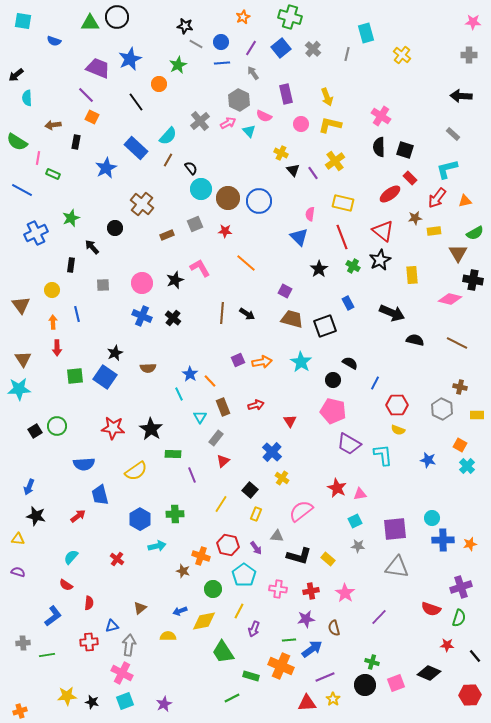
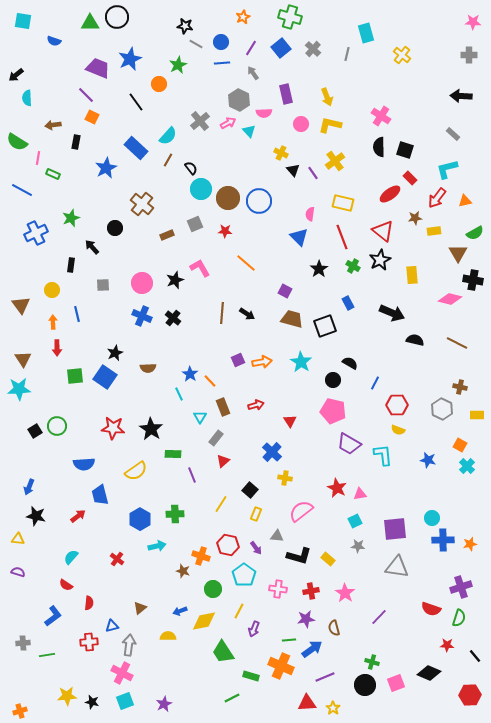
pink semicircle at (264, 116): moved 3 px up; rotated 28 degrees counterclockwise
yellow cross at (282, 478): moved 3 px right; rotated 24 degrees counterclockwise
yellow star at (333, 699): moved 9 px down
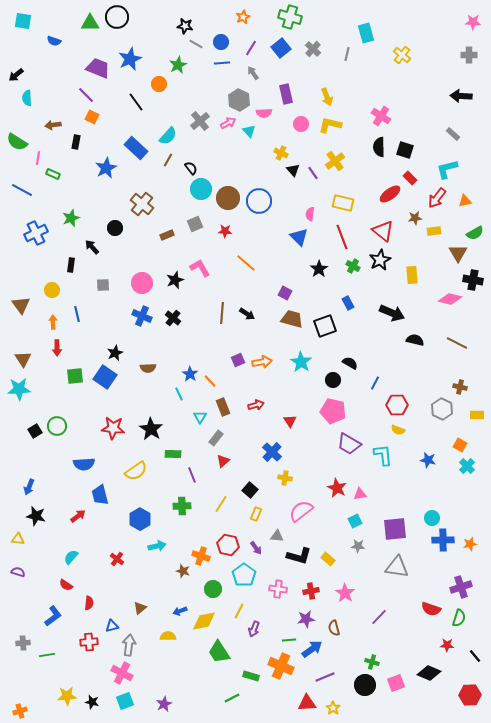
purple square at (285, 291): moved 2 px down
green cross at (175, 514): moved 7 px right, 8 px up
green trapezoid at (223, 652): moved 4 px left
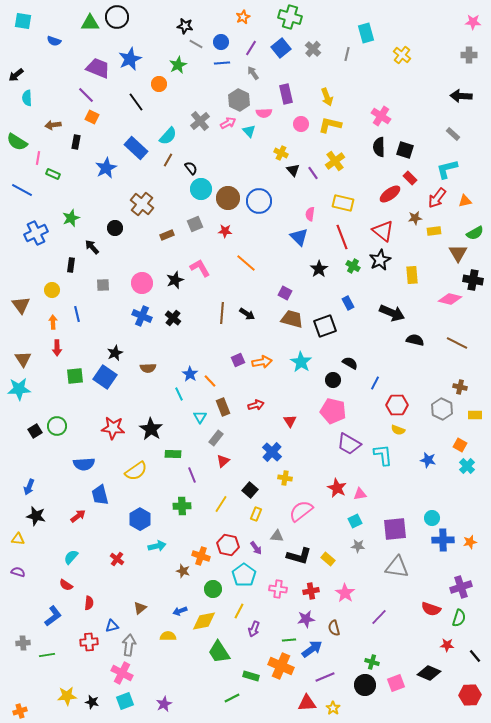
yellow rectangle at (477, 415): moved 2 px left
orange star at (470, 544): moved 2 px up
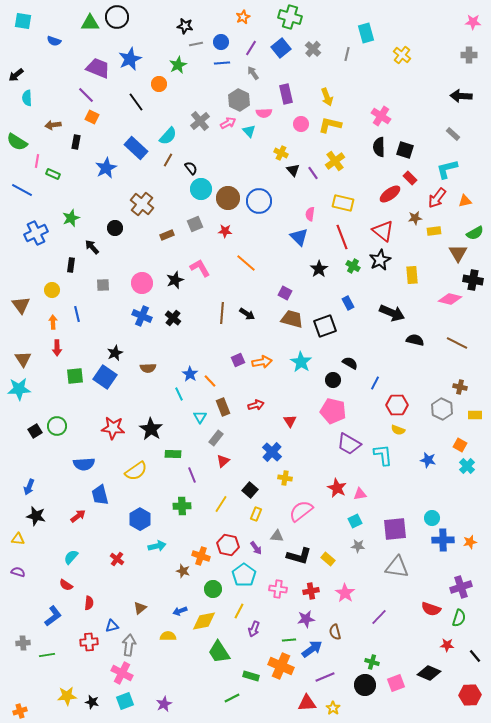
gray line at (196, 44): rotated 40 degrees counterclockwise
pink line at (38, 158): moved 1 px left, 3 px down
brown semicircle at (334, 628): moved 1 px right, 4 px down
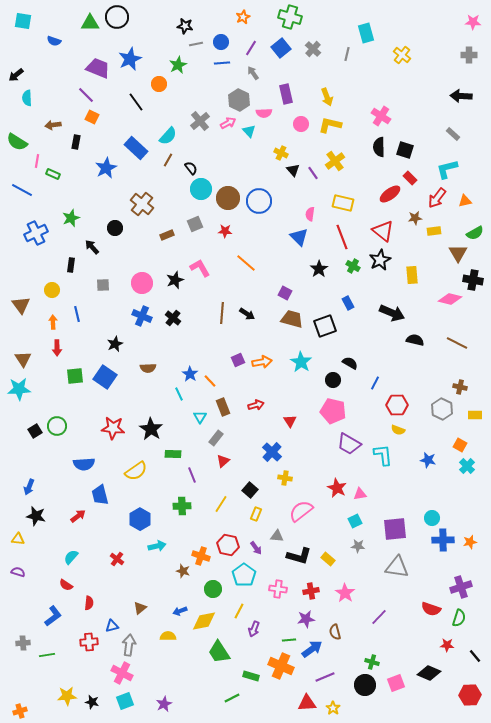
black star at (115, 353): moved 9 px up
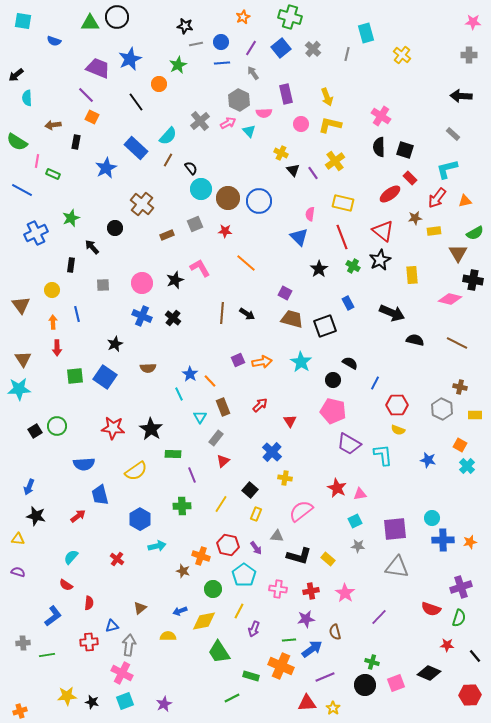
red arrow at (256, 405): moved 4 px right; rotated 28 degrees counterclockwise
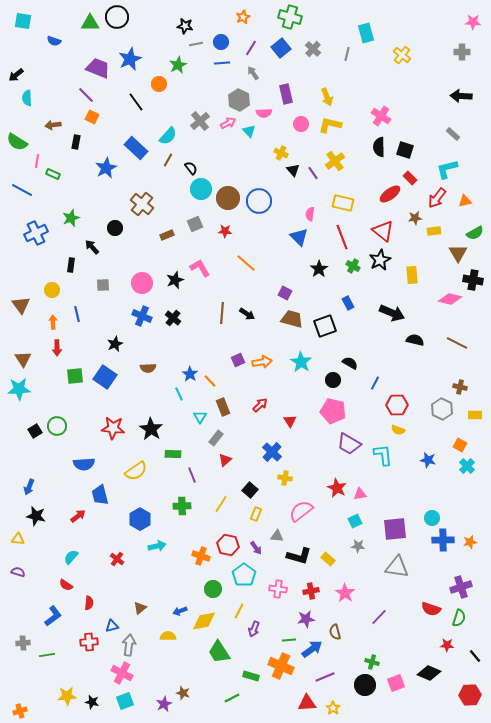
gray cross at (469, 55): moved 7 px left, 3 px up
red triangle at (223, 461): moved 2 px right, 1 px up
brown star at (183, 571): moved 122 px down
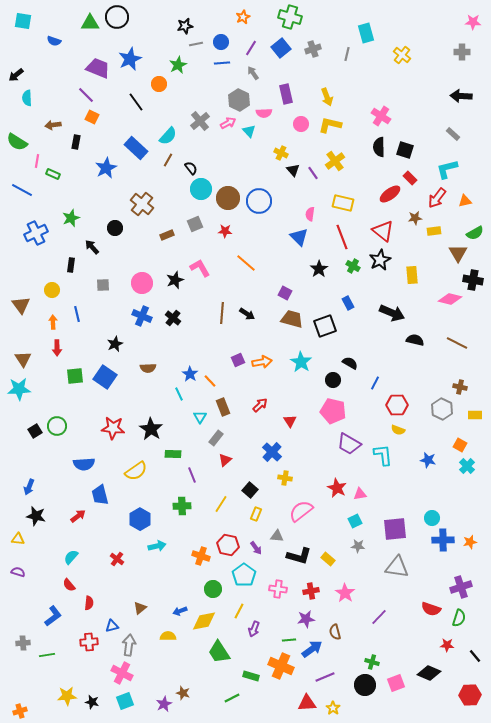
black star at (185, 26): rotated 21 degrees counterclockwise
gray cross at (313, 49): rotated 28 degrees clockwise
red semicircle at (66, 585): moved 3 px right; rotated 16 degrees clockwise
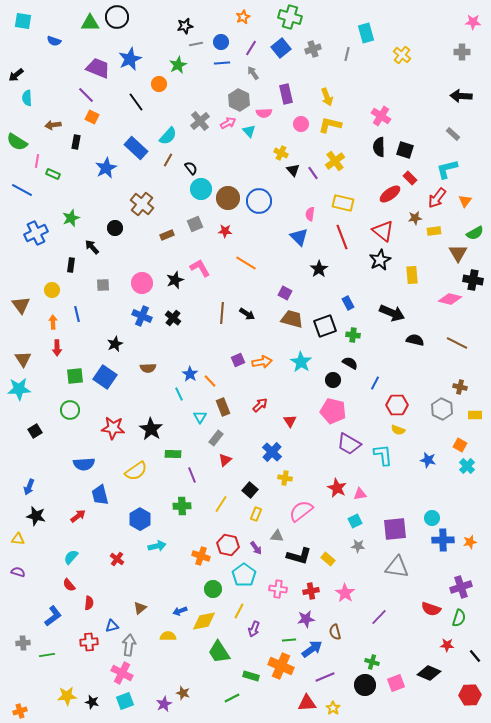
orange triangle at (465, 201): rotated 40 degrees counterclockwise
orange line at (246, 263): rotated 10 degrees counterclockwise
green cross at (353, 266): moved 69 px down; rotated 24 degrees counterclockwise
green circle at (57, 426): moved 13 px right, 16 px up
